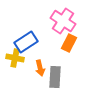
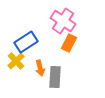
yellow cross: moved 1 px right, 3 px down; rotated 36 degrees clockwise
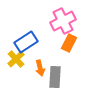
pink cross: rotated 30 degrees clockwise
yellow cross: moved 2 px up
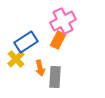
orange rectangle: moved 11 px left, 3 px up
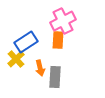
orange rectangle: rotated 24 degrees counterclockwise
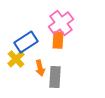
pink cross: moved 2 px left, 2 px down; rotated 10 degrees counterclockwise
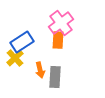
blue rectangle: moved 4 px left
yellow cross: moved 1 px left, 1 px up
orange arrow: moved 2 px down
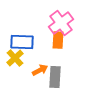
blue rectangle: rotated 35 degrees clockwise
orange arrow: rotated 105 degrees counterclockwise
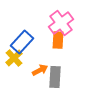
blue rectangle: rotated 50 degrees counterclockwise
yellow cross: moved 1 px left
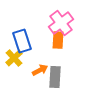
blue rectangle: moved 1 px up; rotated 60 degrees counterclockwise
